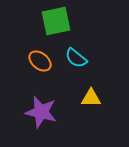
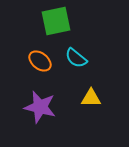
purple star: moved 1 px left, 5 px up
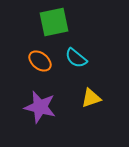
green square: moved 2 px left, 1 px down
yellow triangle: rotated 20 degrees counterclockwise
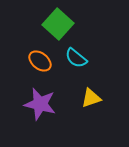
green square: moved 4 px right, 2 px down; rotated 36 degrees counterclockwise
purple star: moved 3 px up
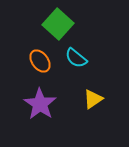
orange ellipse: rotated 15 degrees clockwise
yellow triangle: moved 2 px right, 1 px down; rotated 15 degrees counterclockwise
purple star: rotated 20 degrees clockwise
